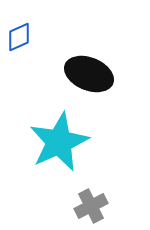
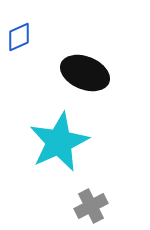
black ellipse: moved 4 px left, 1 px up
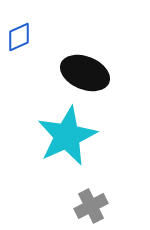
cyan star: moved 8 px right, 6 px up
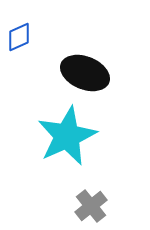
gray cross: rotated 12 degrees counterclockwise
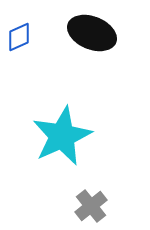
black ellipse: moved 7 px right, 40 px up
cyan star: moved 5 px left
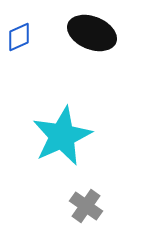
gray cross: moved 5 px left; rotated 16 degrees counterclockwise
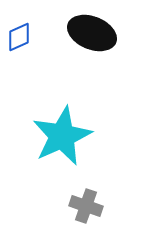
gray cross: rotated 16 degrees counterclockwise
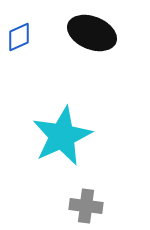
gray cross: rotated 12 degrees counterclockwise
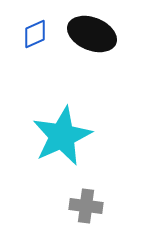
black ellipse: moved 1 px down
blue diamond: moved 16 px right, 3 px up
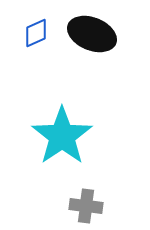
blue diamond: moved 1 px right, 1 px up
cyan star: rotated 10 degrees counterclockwise
